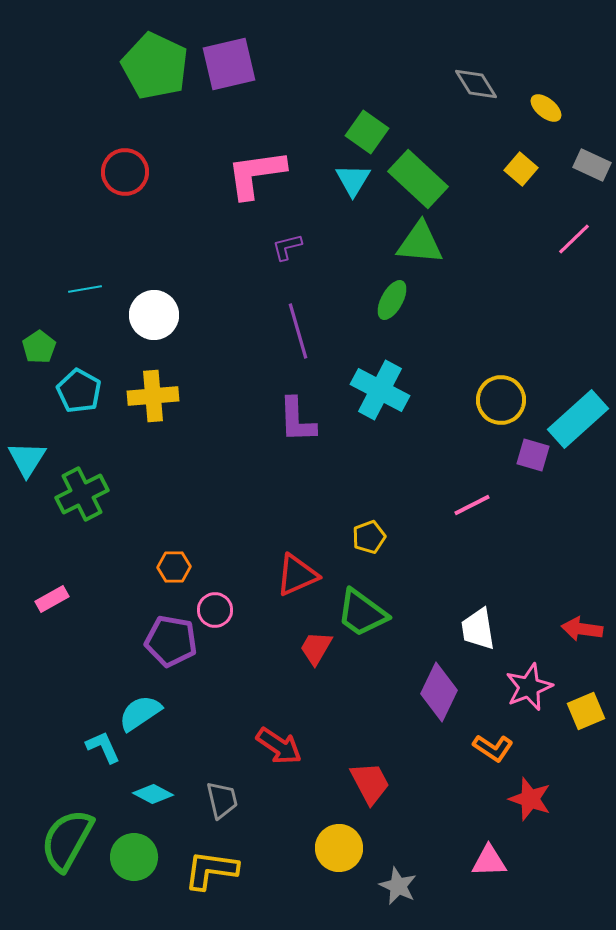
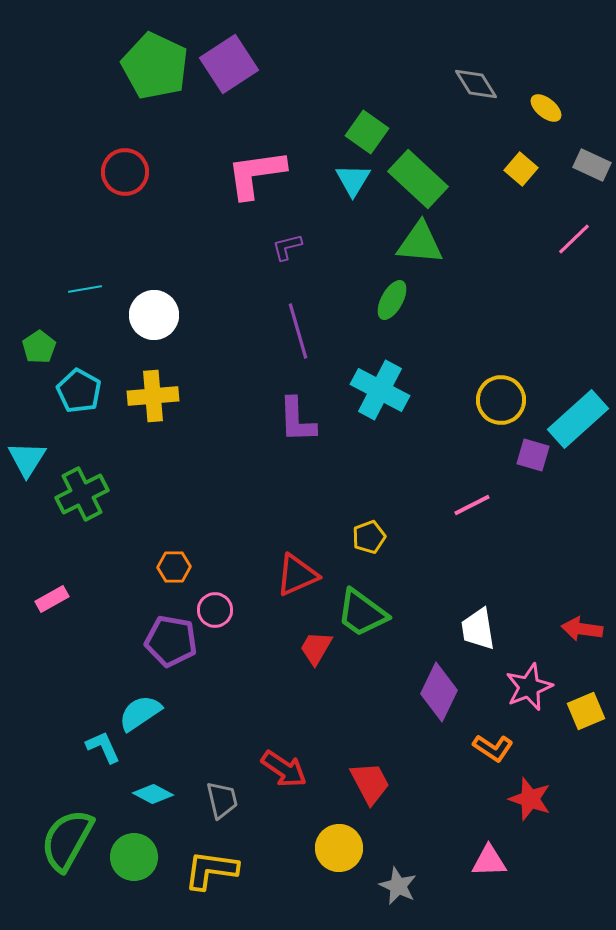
purple square at (229, 64): rotated 20 degrees counterclockwise
red arrow at (279, 746): moved 5 px right, 23 px down
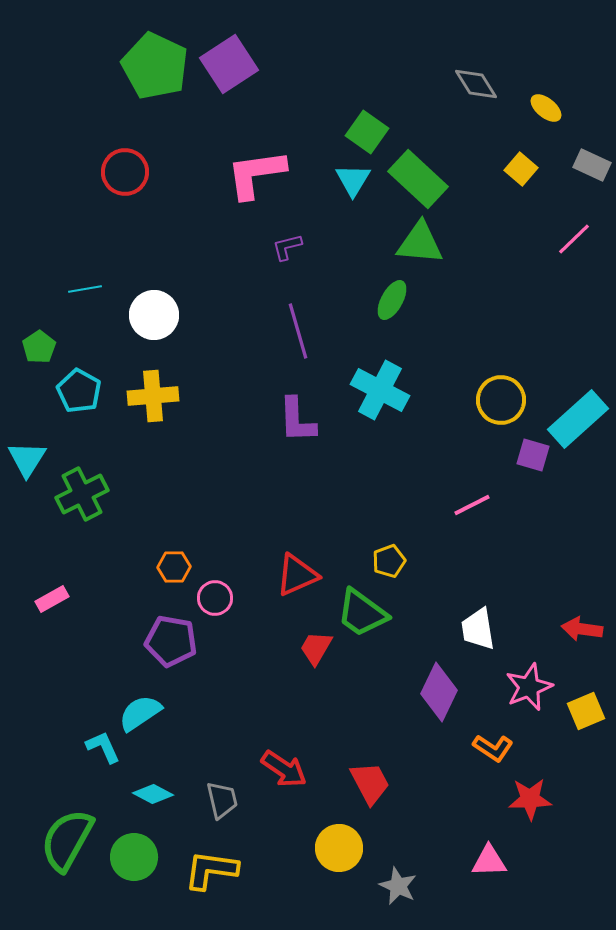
yellow pentagon at (369, 537): moved 20 px right, 24 px down
pink circle at (215, 610): moved 12 px up
red star at (530, 799): rotated 21 degrees counterclockwise
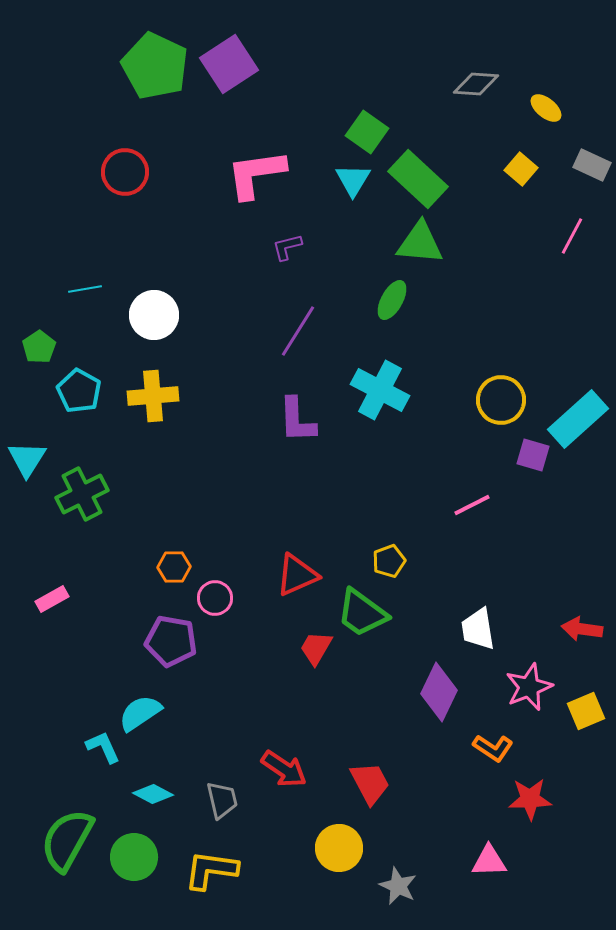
gray diamond at (476, 84): rotated 54 degrees counterclockwise
pink line at (574, 239): moved 2 px left, 3 px up; rotated 18 degrees counterclockwise
purple line at (298, 331): rotated 48 degrees clockwise
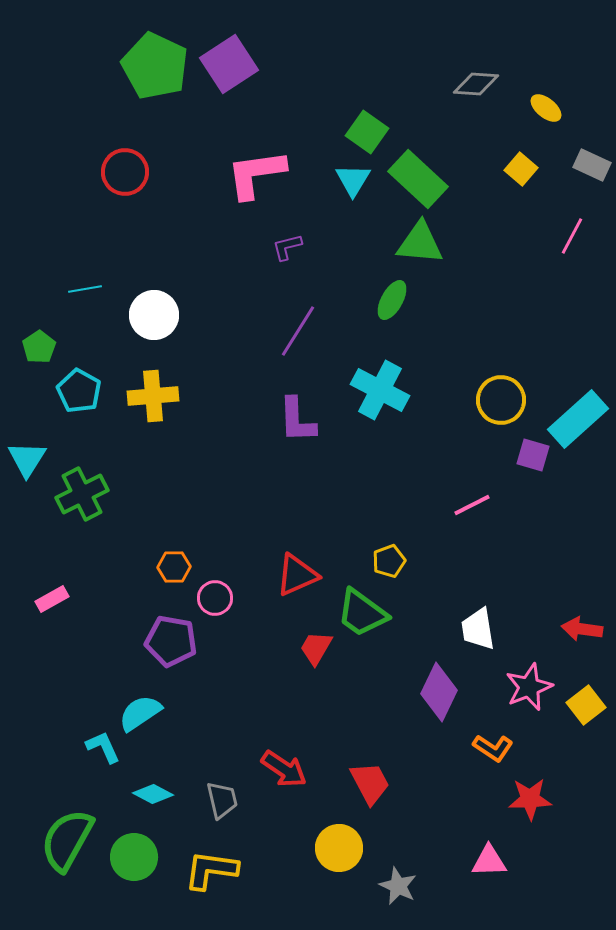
yellow square at (586, 711): moved 6 px up; rotated 15 degrees counterclockwise
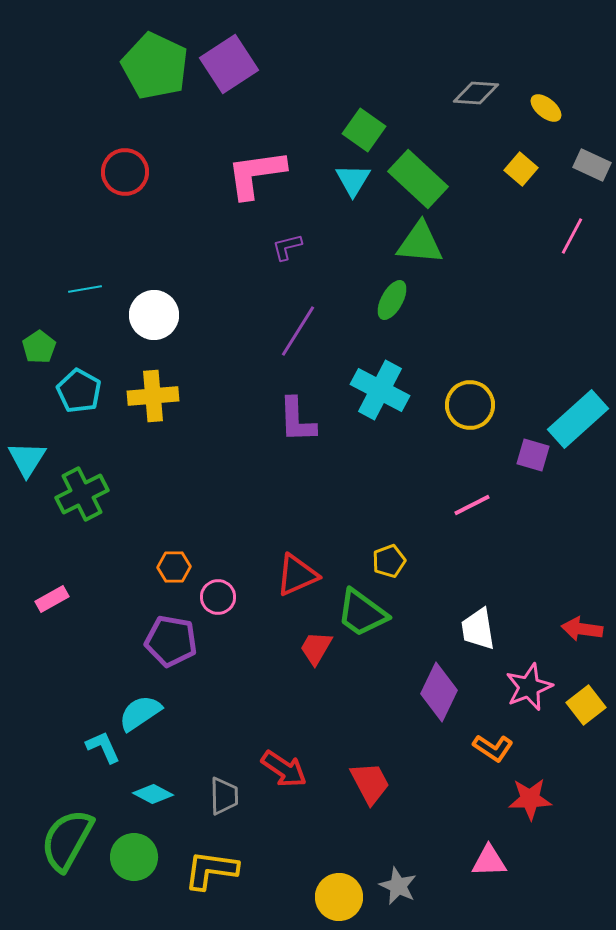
gray diamond at (476, 84): moved 9 px down
green square at (367, 132): moved 3 px left, 2 px up
yellow circle at (501, 400): moved 31 px left, 5 px down
pink circle at (215, 598): moved 3 px right, 1 px up
gray trapezoid at (222, 800): moved 2 px right, 4 px up; rotated 12 degrees clockwise
yellow circle at (339, 848): moved 49 px down
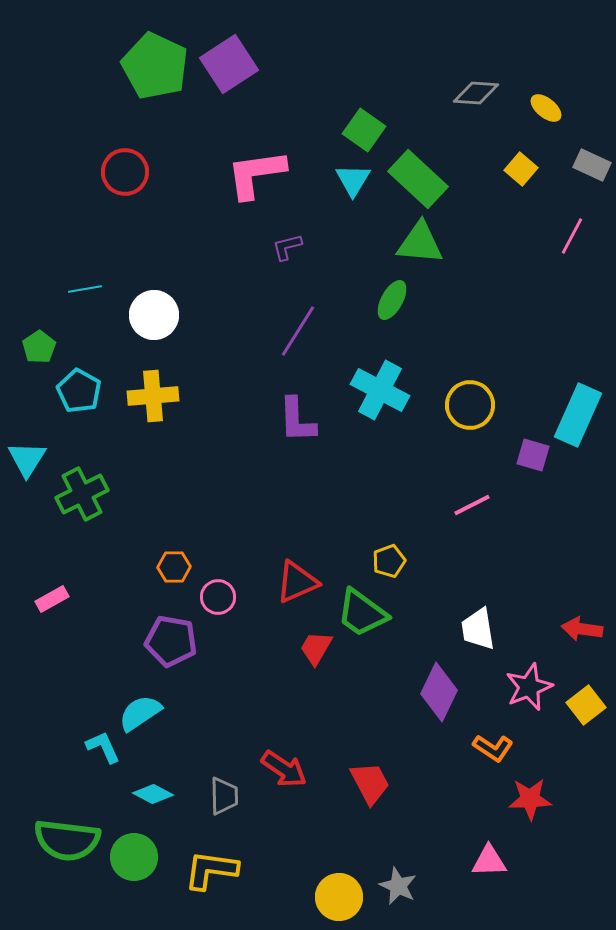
cyan rectangle at (578, 419): moved 4 px up; rotated 24 degrees counterclockwise
red triangle at (297, 575): moved 7 px down
green semicircle at (67, 840): rotated 112 degrees counterclockwise
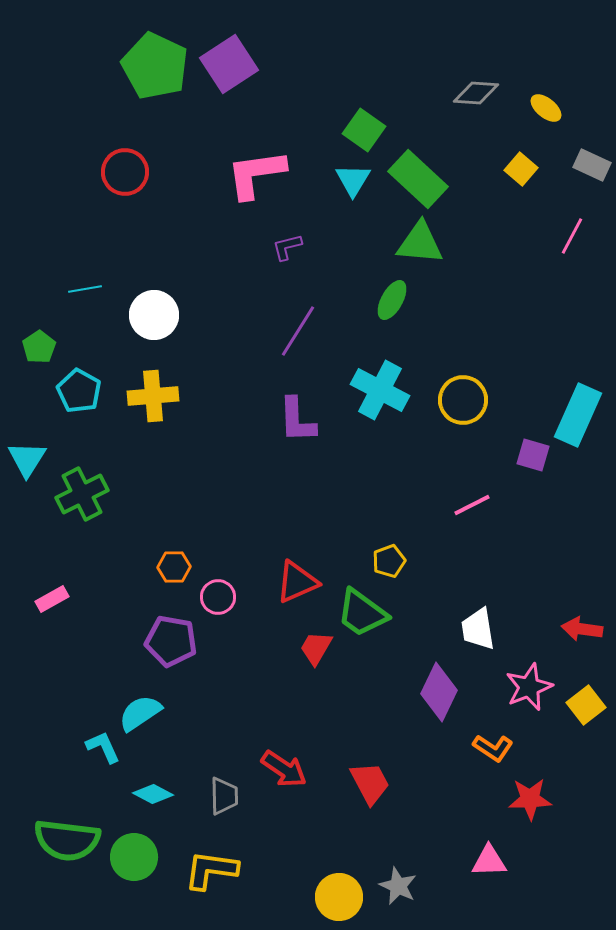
yellow circle at (470, 405): moved 7 px left, 5 px up
